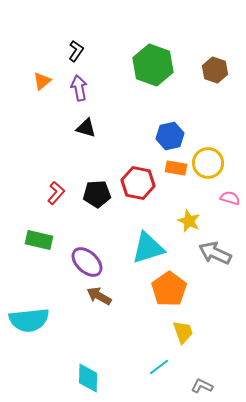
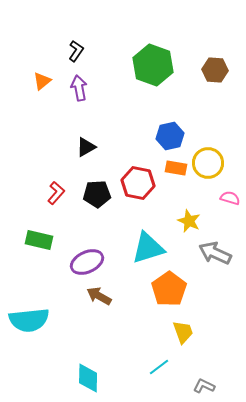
brown hexagon: rotated 15 degrees counterclockwise
black triangle: moved 19 px down; rotated 45 degrees counterclockwise
purple ellipse: rotated 68 degrees counterclockwise
gray L-shape: moved 2 px right
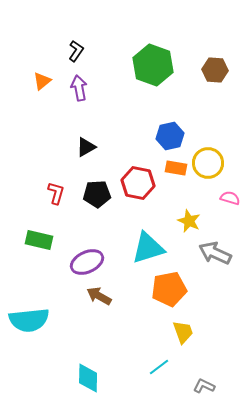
red L-shape: rotated 25 degrees counterclockwise
orange pentagon: rotated 24 degrees clockwise
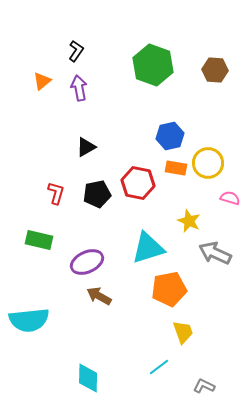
black pentagon: rotated 8 degrees counterclockwise
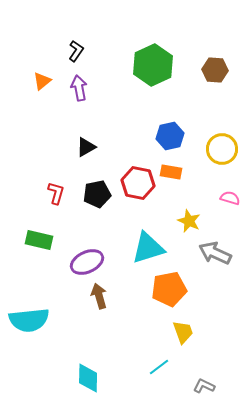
green hexagon: rotated 15 degrees clockwise
yellow circle: moved 14 px right, 14 px up
orange rectangle: moved 5 px left, 4 px down
brown arrow: rotated 45 degrees clockwise
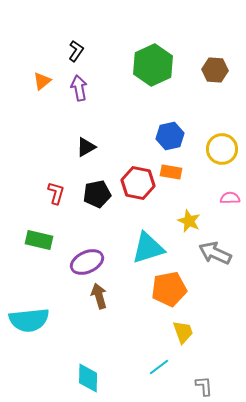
pink semicircle: rotated 18 degrees counterclockwise
gray L-shape: rotated 60 degrees clockwise
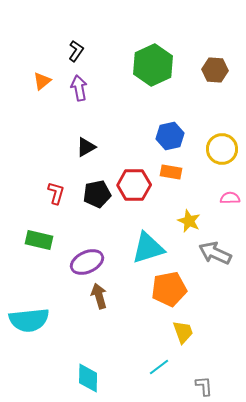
red hexagon: moved 4 px left, 2 px down; rotated 12 degrees counterclockwise
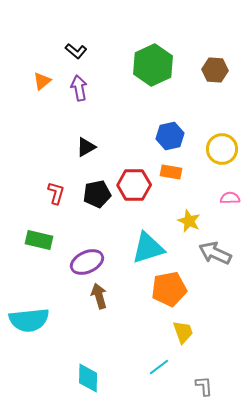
black L-shape: rotated 95 degrees clockwise
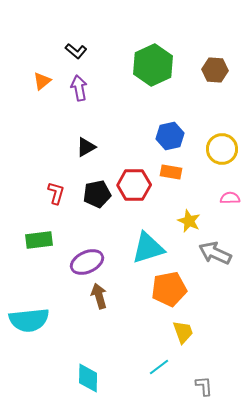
green rectangle: rotated 20 degrees counterclockwise
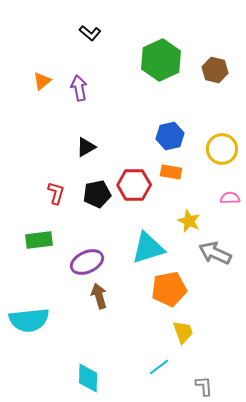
black L-shape: moved 14 px right, 18 px up
green hexagon: moved 8 px right, 5 px up
brown hexagon: rotated 10 degrees clockwise
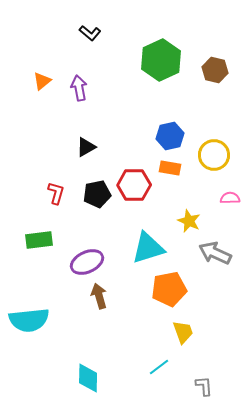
yellow circle: moved 8 px left, 6 px down
orange rectangle: moved 1 px left, 4 px up
